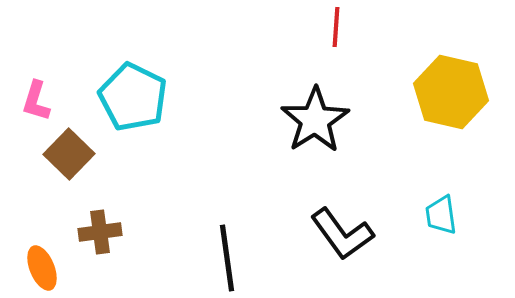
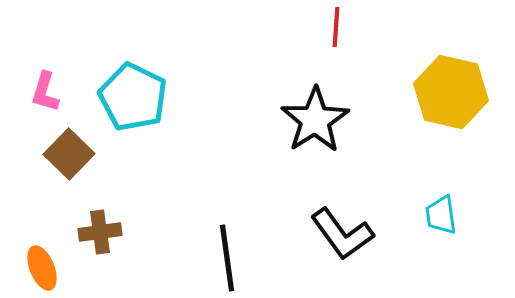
pink L-shape: moved 9 px right, 9 px up
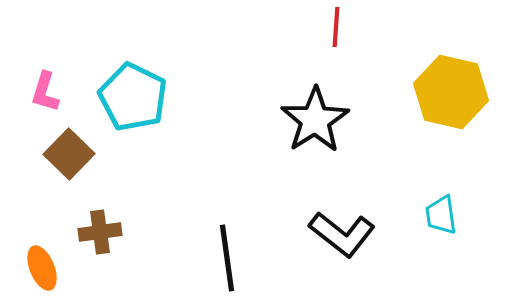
black L-shape: rotated 16 degrees counterclockwise
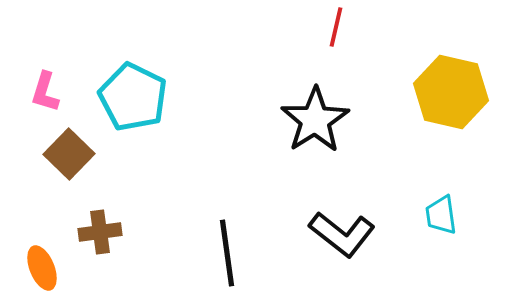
red line: rotated 9 degrees clockwise
black line: moved 5 px up
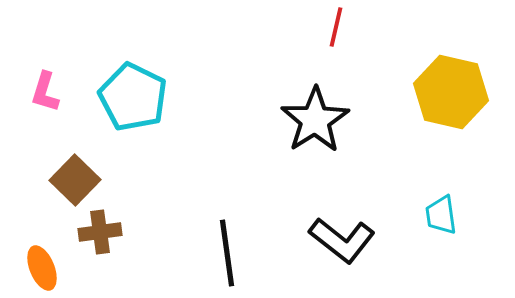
brown square: moved 6 px right, 26 px down
black L-shape: moved 6 px down
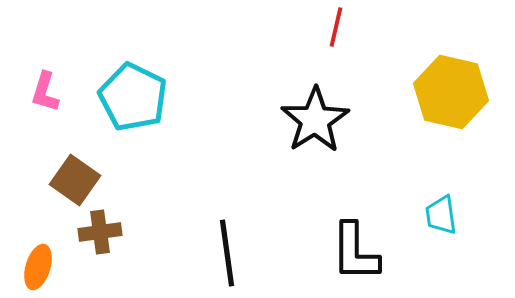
brown square: rotated 9 degrees counterclockwise
black L-shape: moved 13 px right, 12 px down; rotated 52 degrees clockwise
orange ellipse: moved 4 px left, 1 px up; rotated 39 degrees clockwise
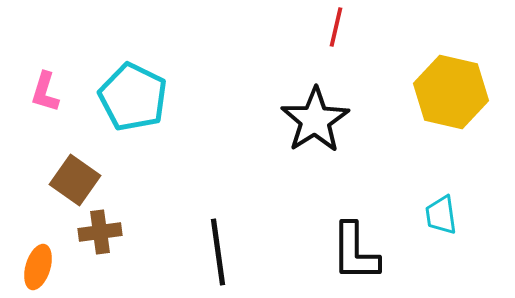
black line: moved 9 px left, 1 px up
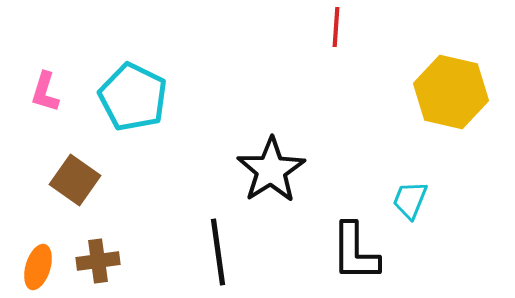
red line: rotated 9 degrees counterclockwise
black star: moved 44 px left, 50 px down
cyan trapezoid: moved 31 px left, 15 px up; rotated 30 degrees clockwise
brown cross: moved 2 px left, 29 px down
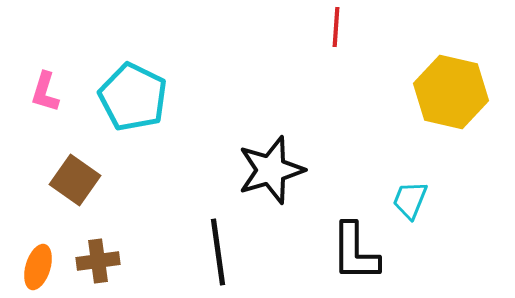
black star: rotated 16 degrees clockwise
